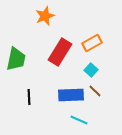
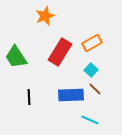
green trapezoid: moved 2 px up; rotated 135 degrees clockwise
brown line: moved 2 px up
cyan line: moved 11 px right
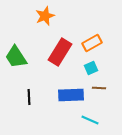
cyan square: moved 2 px up; rotated 24 degrees clockwise
brown line: moved 4 px right, 1 px up; rotated 40 degrees counterclockwise
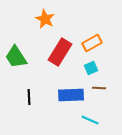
orange star: moved 3 px down; rotated 24 degrees counterclockwise
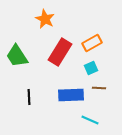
green trapezoid: moved 1 px right, 1 px up
